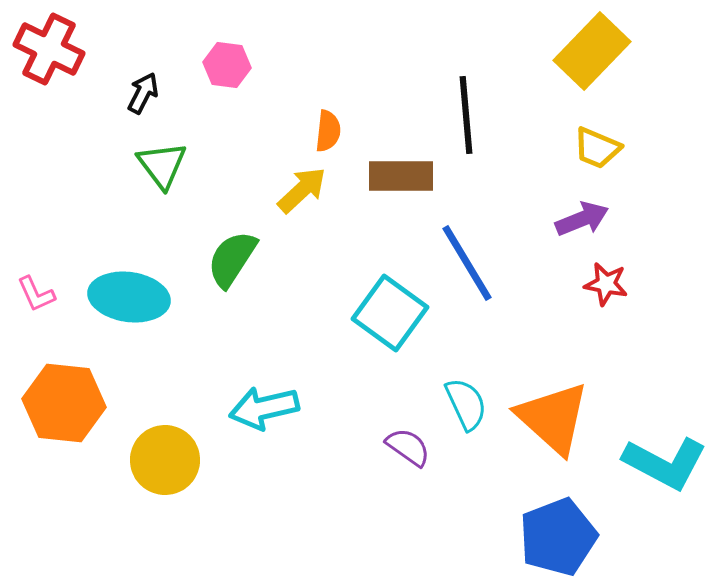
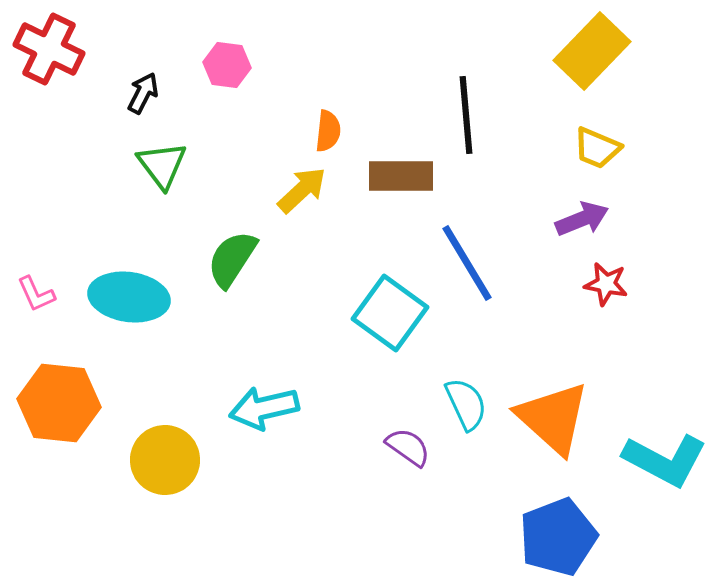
orange hexagon: moved 5 px left
cyan L-shape: moved 3 px up
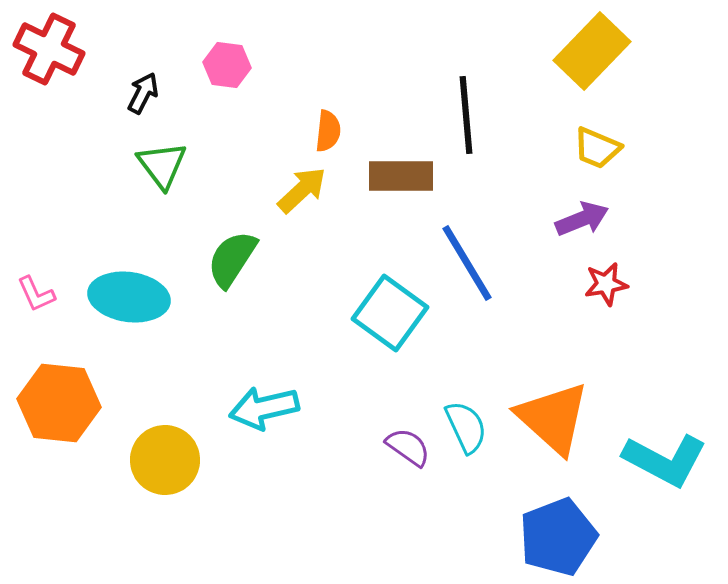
red star: rotated 21 degrees counterclockwise
cyan semicircle: moved 23 px down
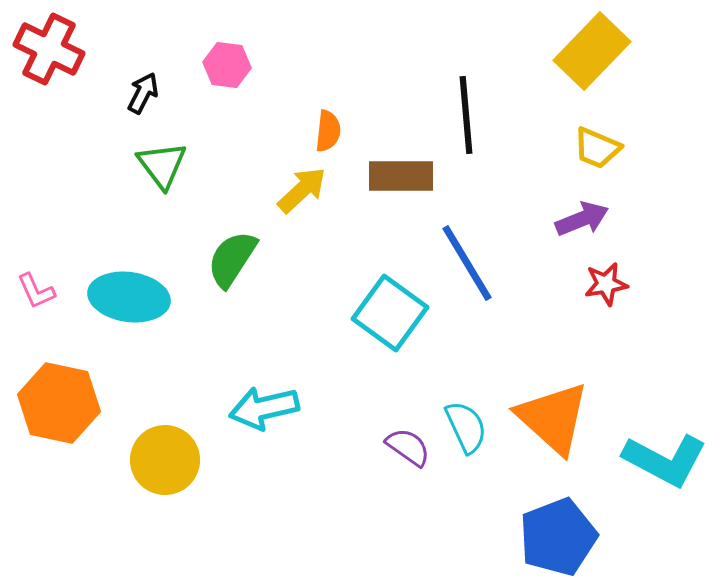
pink L-shape: moved 3 px up
orange hexagon: rotated 6 degrees clockwise
